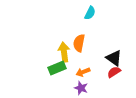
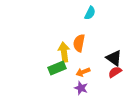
red semicircle: moved 1 px right
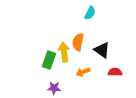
orange semicircle: moved 1 px left, 1 px up
black triangle: moved 12 px left, 8 px up
green rectangle: moved 8 px left, 8 px up; rotated 48 degrees counterclockwise
red semicircle: rotated 32 degrees clockwise
purple star: moved 27 px left; rotated 16 degrees counterclockwise
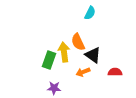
orange semicircle: rotated 36 degrees counterclockwise
black triangle: moved 9 px left, 5 px down
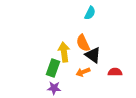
orange semicircle: moved 5 px right, 1 px down
green rectangle: moved 4 px right, 8 px down
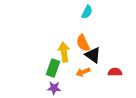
cyan semicircle: moved 3 px left, 1 px up
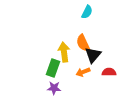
black triangle: rotated 36 degrees clockwise
red semicircle: moved 6 px left
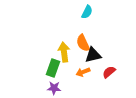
black triangle: rotated 36 degrees clockwise
red semicircle: rotated 40 degrees counterclockwise
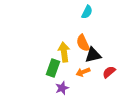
purple star: moved 8 px right; rotated 24 degrees counterclockwise
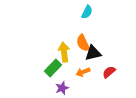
black triangle: moved 2 px up
green rectangle: rotated 24 degrees clockwise
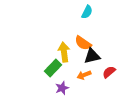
orange semicircle: rotated 30 degrees counterclockwise
black triangle: moved 1 px left, 3 px down
orange arrow: moved 1 px right, 3 px down
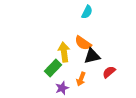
orange arrow: moved 3 px left, 4 px down; rotated 48 degrees counterclockwise
